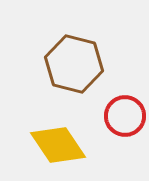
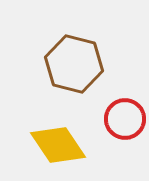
red circle: moved 3 px down
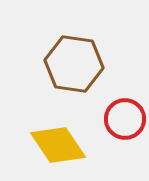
brown hexagon: rotated 6 degrees counterclockwise
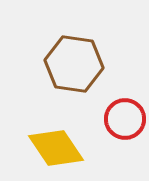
yellow diamond: moved 2 px left, 3 px down
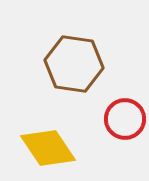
yellow diamond: moved 8 px left
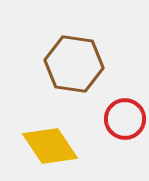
yellow diamond: moved 2 px right, 2 px up
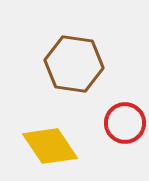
red circle: moved 4 px down
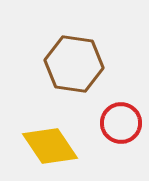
red circle: moved 4 px left
